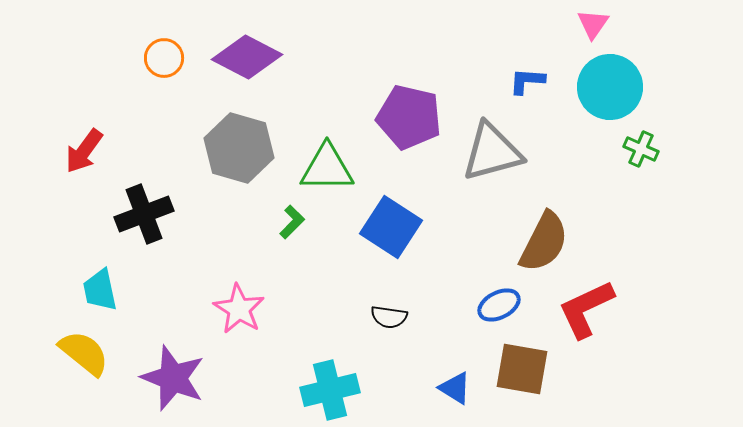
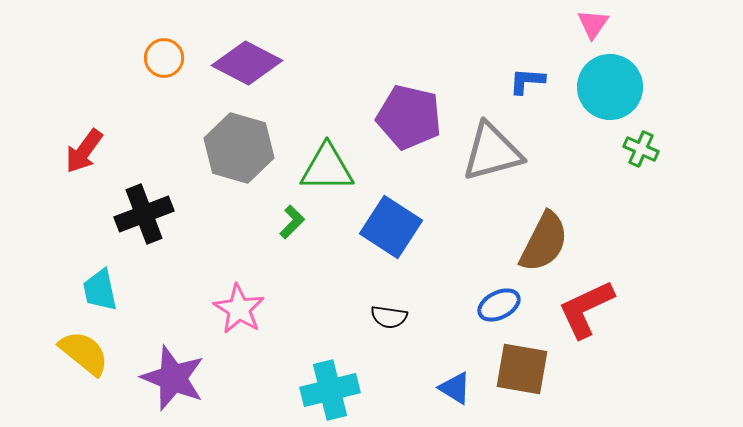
purple diamond: moved 6 px down
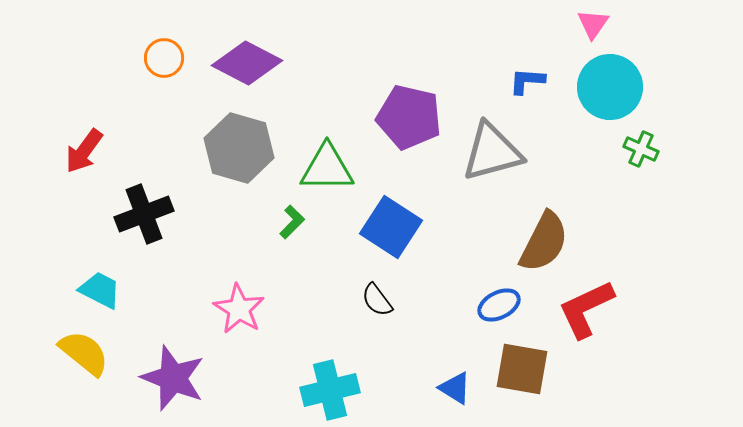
cyan trapezoid: rotated 129 degrees clockwise
black semicircle: moved 12 px left, 17 px up; rotated 45 degrees clockwise
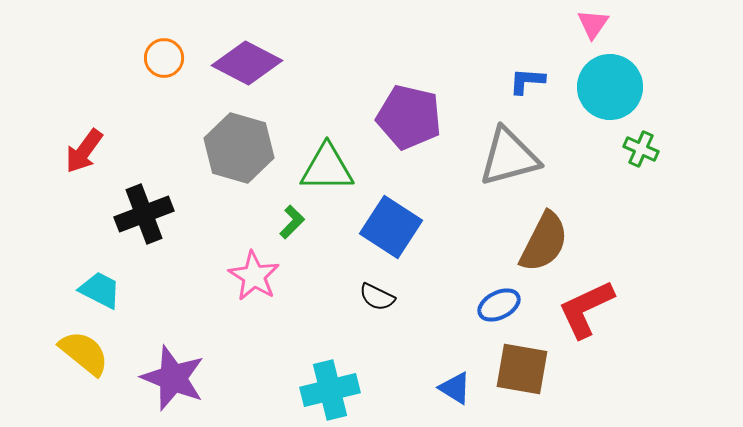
gray triangle: moved 17 px right, 5 px down
black semicircle: moved 3 px up; rotated 27 degrees counterclockwise
pink star: moved 15 px right, 33 px up
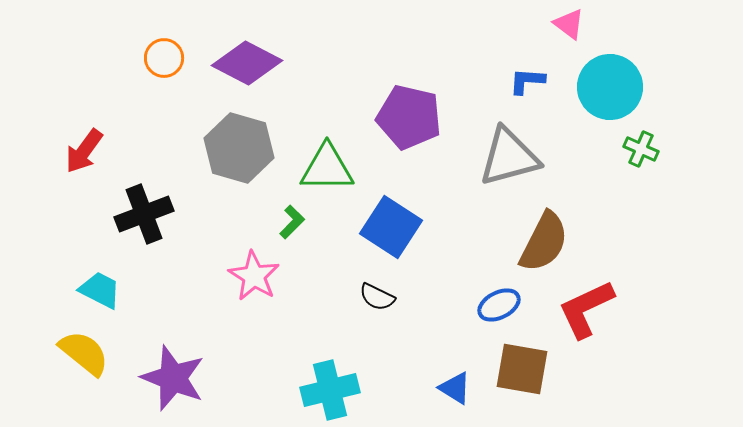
pink triangle: moved 24 px left; rotated 28 degrees counterclockwise
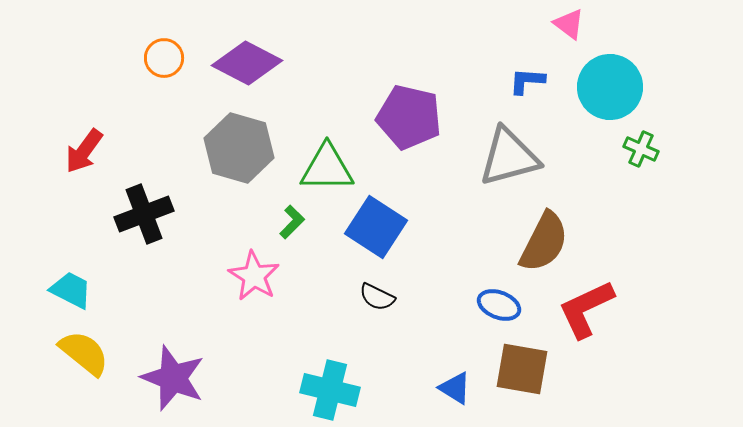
blue square: moved 15 px left
cyan trapezoid: moved 29 px left
blue ellipse: rotated 48 degrees clockwise
cyan cross: rotated 28 degrees clockwise
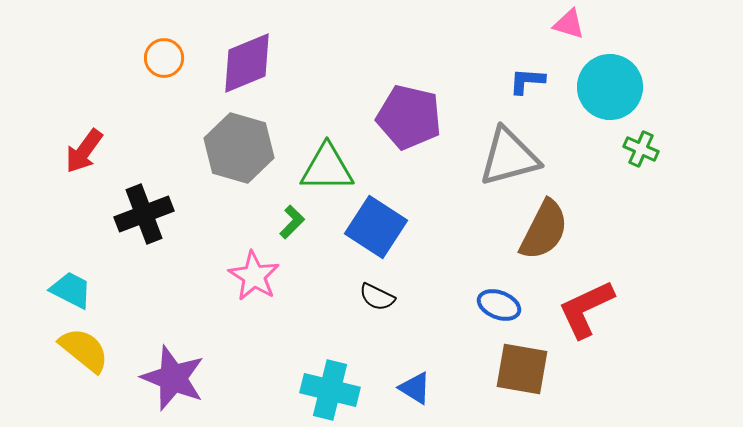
pink triangle: rotated 20 degrees counterclockwise
purple diamond: rotated 50 degrees counterclockwise
brown semicircle: moved 12 px up
yellow semicircle: moved 3 px up
blue triangle: moved 40 px left
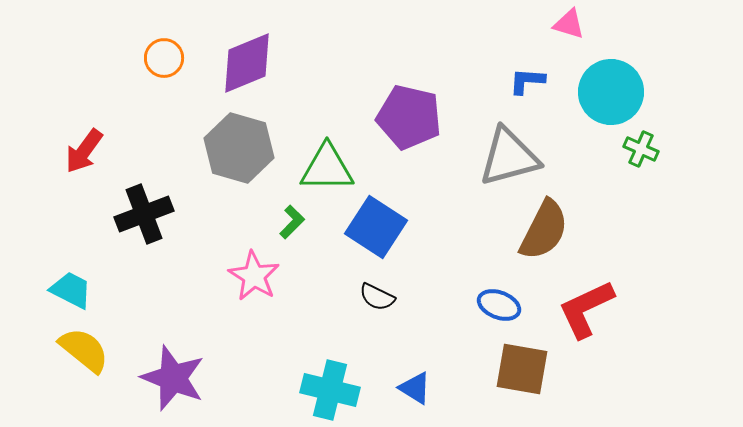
cyan circle: moved 1 px right, 5 px down
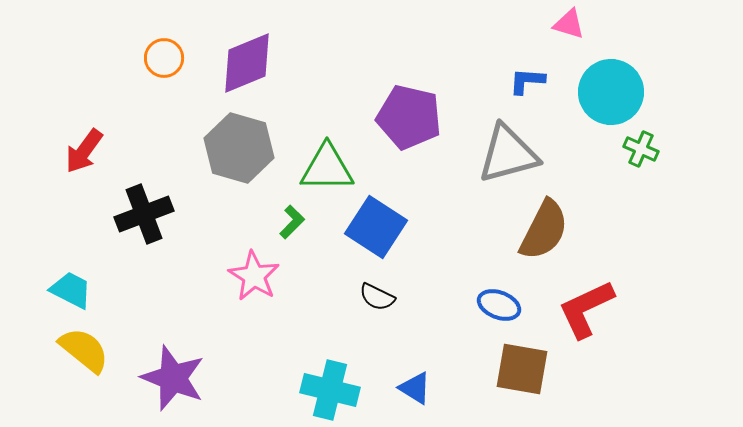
gray triangle: moved 1 px left, 3 px up
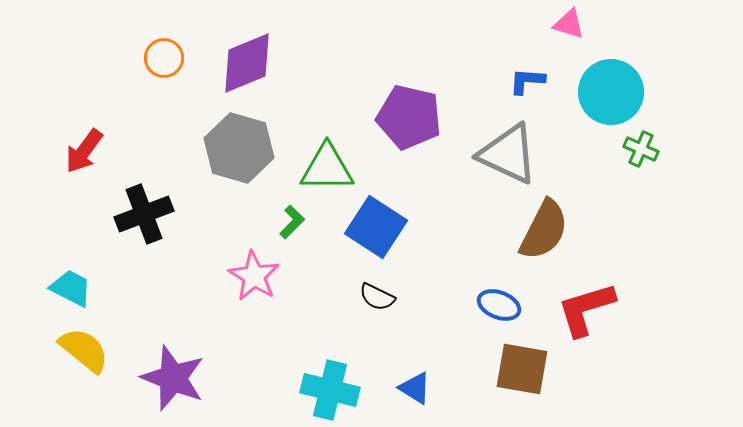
gray triangle: rotated 40 degrees clockwise
cyan trapezoid: moved 2 px up
red L-shape: rotated 8 degrees clockwise
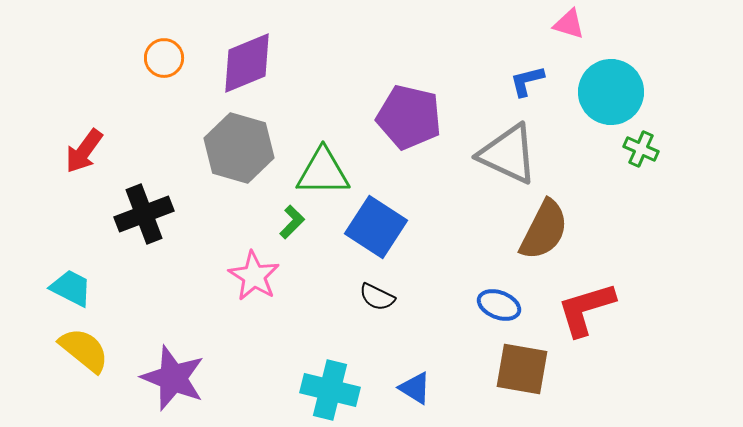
blue L-shape: rotated 18 degrees counterclockwise
green triangle: moved 4 px left, 4 px down
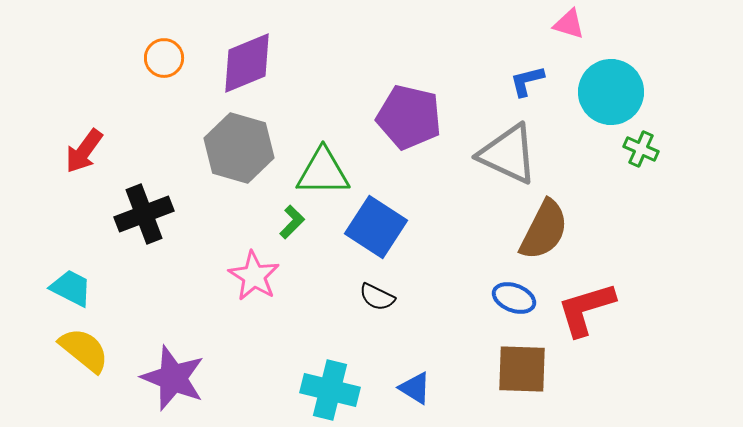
blue ellipse: moved 15 px right, 7 px up
brown square: rotated 8 degrees counterclockwise
